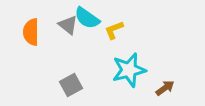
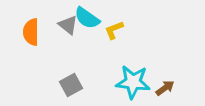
cyan star: moved 4 px right, 12 px down; rotated 20 degrees clockwise
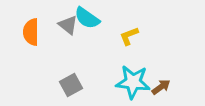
yellow L-shape: moved 15 px right, 6 px down
brown arrow: moved 4 px left, 1 px up
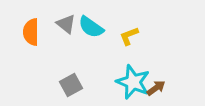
cyan semicircle: moved 4 px right, 9 px down
gray triangle: moved 2 px left, 1 px up
cyan star: rotated 16 degrees clockwise
brown arrow: moved 5 px left, 1 px down
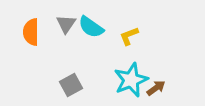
gray triangle: rotated 25 degrees clockwise
cyan star: moved 2 px left, 2 px up; rotated 28 degrees clockwise
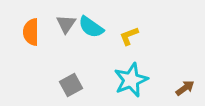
brown arrow: moved 29 px right
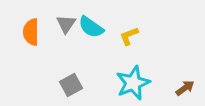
cyan star: moved 2 px right, 3 px down
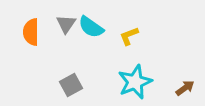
cyan star: moved 2 px right, 1 px up
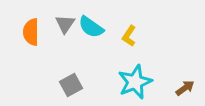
gray triangle: moved 1 px left
yellow L-shape: rotated 35 degrees counterclockwise
